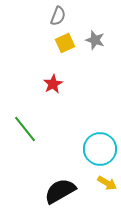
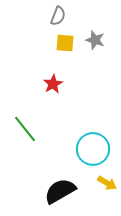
yellow square: rotated 30 degrees clockwise
cyan circle: moved 7 px left
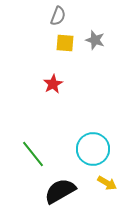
green line: moved 8 px right, 25 px down
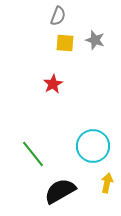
cyan circle: moved 3 px up
yellow arrow: rotated 108 degrees counterclockwise
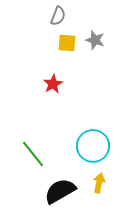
yellow square: moved 2 px right
yellow arrow: moved 8 px left
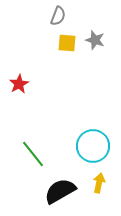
red star: moved 34 px left
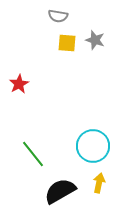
gray semicircle: rotated 78 degrees clockwise
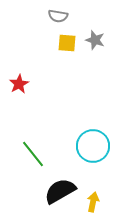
yellow arrow: moved 6 px left, 19 px down
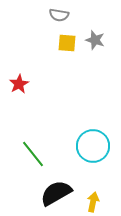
gray semicircle: moved 1 px right, 1 px up
black semicircle: moved 4 px left, 2 px down
